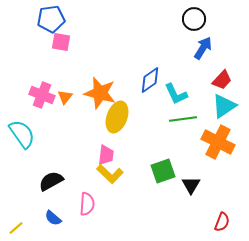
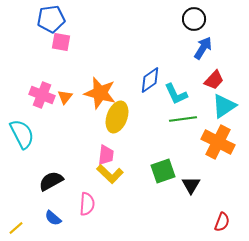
red trapezoid: moved 8 px left
cyan semicircle: rotated 8 degrees clockwise
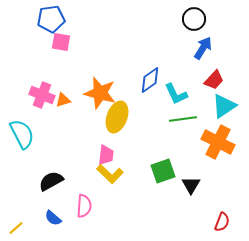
orange triangle: moved 2 px left, 3 px down; rotated 35 degrees clockwise
pink semicircle: moved 3 px left, 2 px down
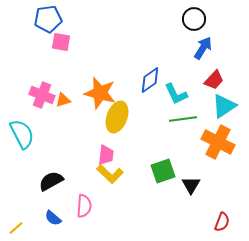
blue pentagon: moved 3 px left
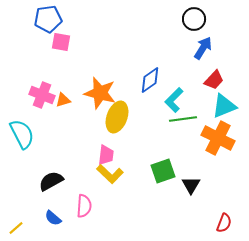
cyan L-shape: moved 2 px left, 6 px down; rotated 70 degrees clockwise
cyan triangle: rotated 12 degrees clockwise
orange cross: moved 4 px up
red semicircle: moved 2 px right, 1 px down
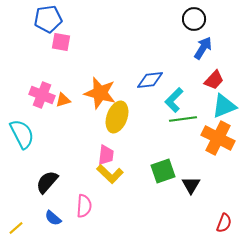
blue diamond: rotated 28 degrees clockwise
black semicircle: moved 4 px left, 1 px down; rotated 20 degrees counterclockwise
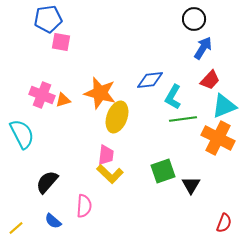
red trapezoid: moved 4 px left
cyan L-shape: moved 1 px left, 3 px up; rotated 15 degrees counterclockwise
blue semicircle: moved 3 px down
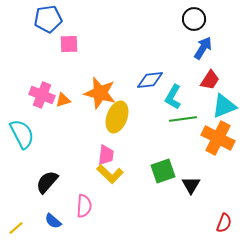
pink square: moved 8 px right, 2 px down; rotated 12 degrees counterclockwise
red trapezoid: rotated 10 degrees counterclockwise
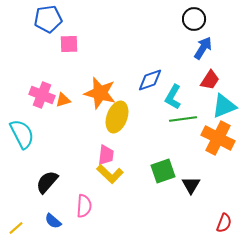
blue diamond: rotated 12 degrees counterclockwise
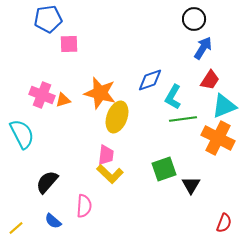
green square: moved 1 px right, 2 px up
